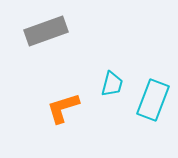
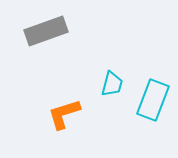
orange L-shape: moved 1 px right, 6 px down
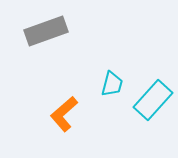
cyan rectangle: rotated 21 degrees clockwise
orange L-shape: rotated 24 degrees counterclockwise
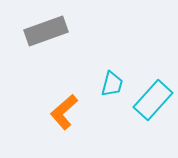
orange L-shape: moved 2 px up
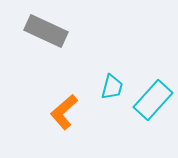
gray rectangle: rotated 45 degrees clockwise
cyan trapezoid: moved 3 px down
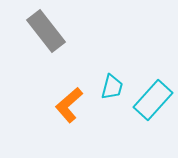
gray rectangle: rotated 27 degrees clockwise
orange L-shape: moved 5 px right, 7 px up
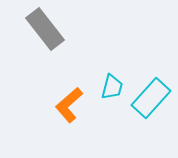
gray rectangle: moved 1 px left, 2 px up
cyan rectangle: moved 2 px left, 2 px up
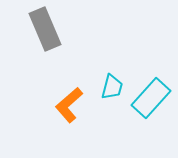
gray rectangle: rotated 15 degrees clockwise
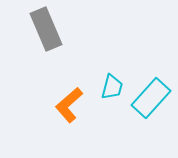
gray rectangle: moved 1 px right
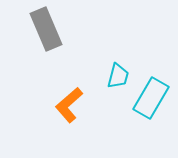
cyan trapezoid: moved 6 px right, 11 px up
cyan rectangle: rotated 12 degrees counterclockwise
